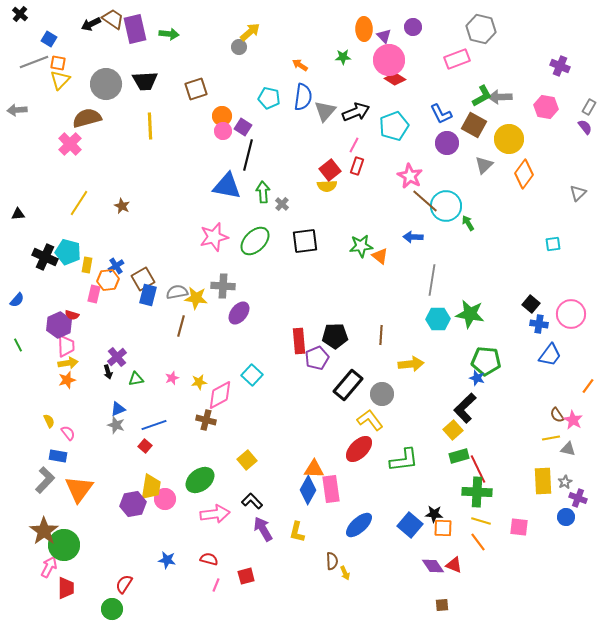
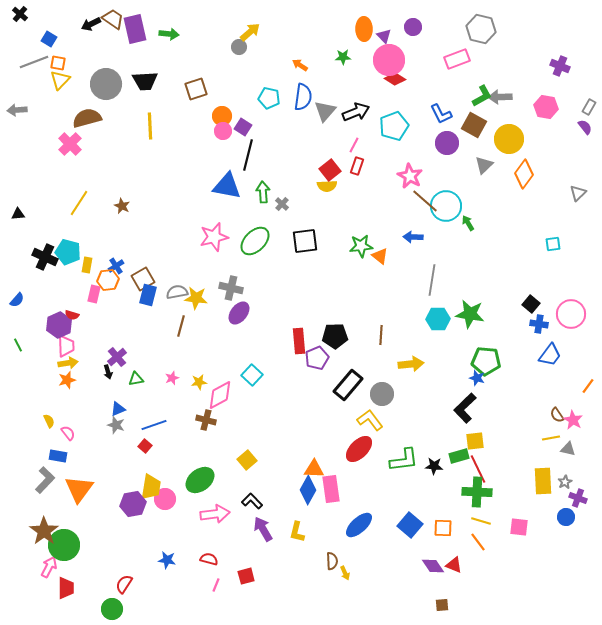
gray cross at (223, 286): moved 8 px right, 2 px down; rotated 10 degrees clockwise
yellow square at (453, 430): moved 22 px right, 11 px down; rotated 36 degrees clockwise
black star at (434, 514): moved 48 px up
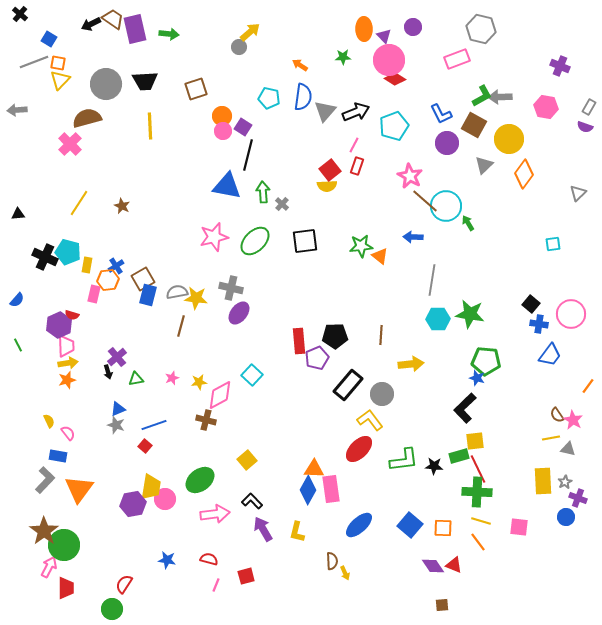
purple semicircle at (585, 127): rotated 147 degrees clockwise
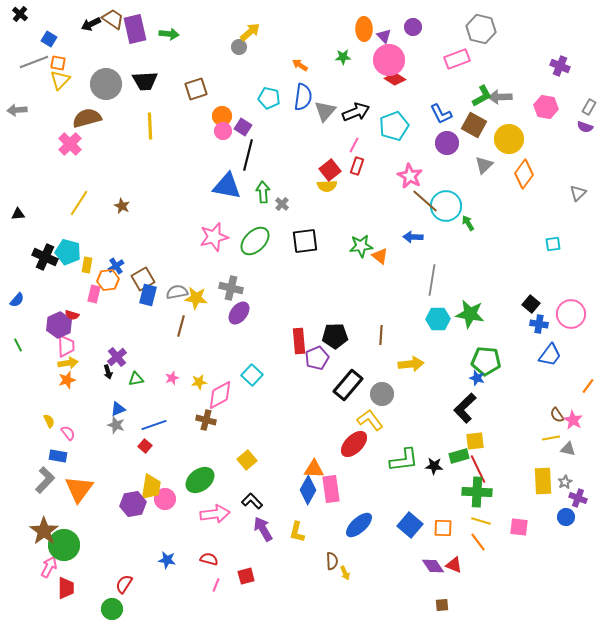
red ellipse at (359, 449): moved 5 px left, 5 px up
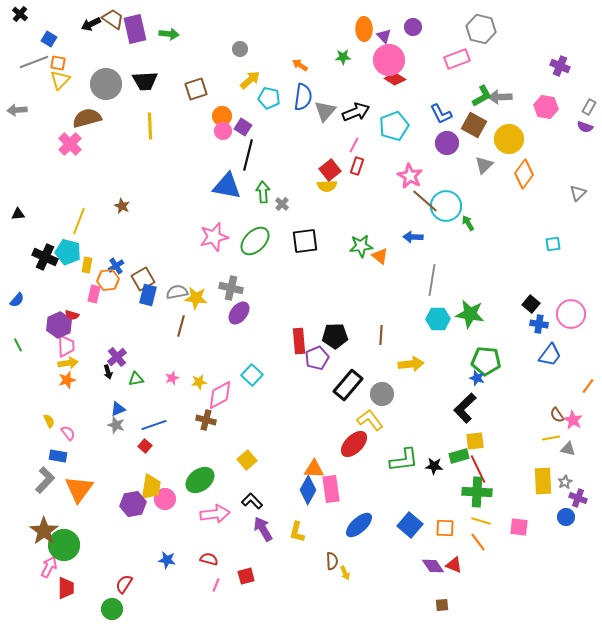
yellow arrow at (250, 32): moved 48 px down
gray circle at (239, 47): moved 1 px right, 2 px down
yellow line at (79, 203): moved 18 px down; rotated 12 degrees counterclockwise
orange square at (443, 528): moved 2 px right
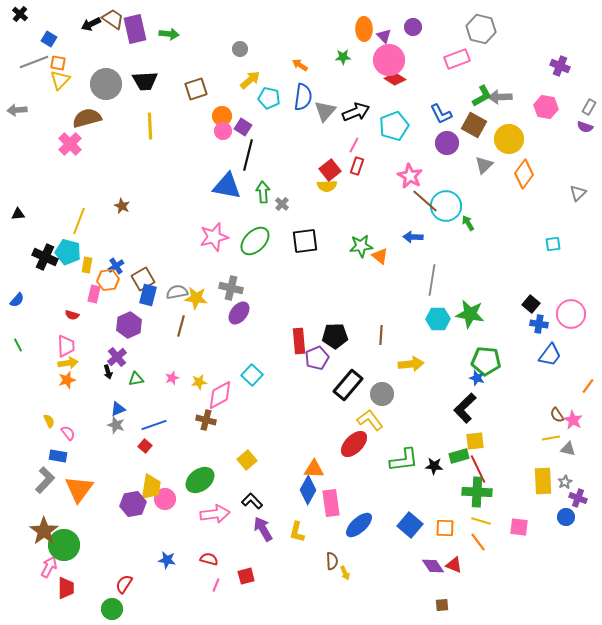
purple hexagon at (59, 325): moved 70 px right
pink rectangle at (331, 489): moved 14 px down
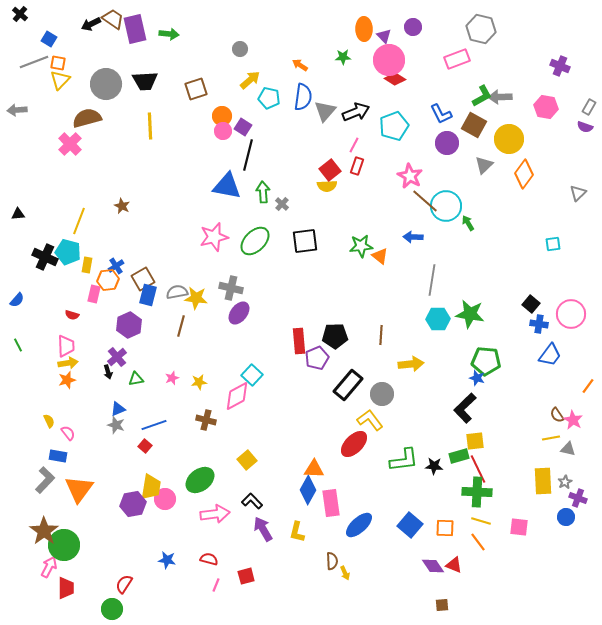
pink diamond at (220, 395): moved 17 px right, 1 px down
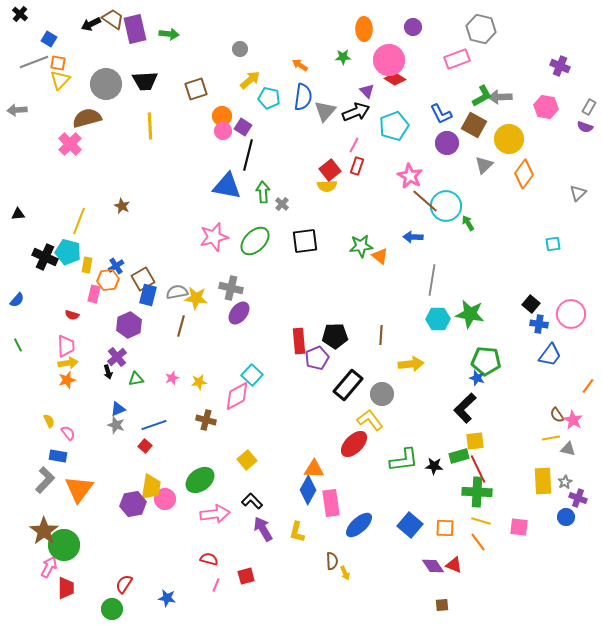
purple triangle at (384, 36): moved 17 px left, 55 px down
blue star at (167, 560): moved 38 px down
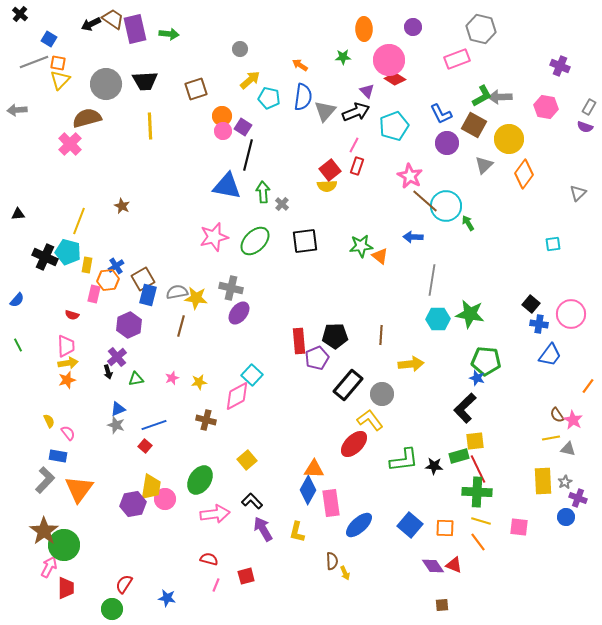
green ellipse at (200, 480): rotated 20 degrees counterclockwise
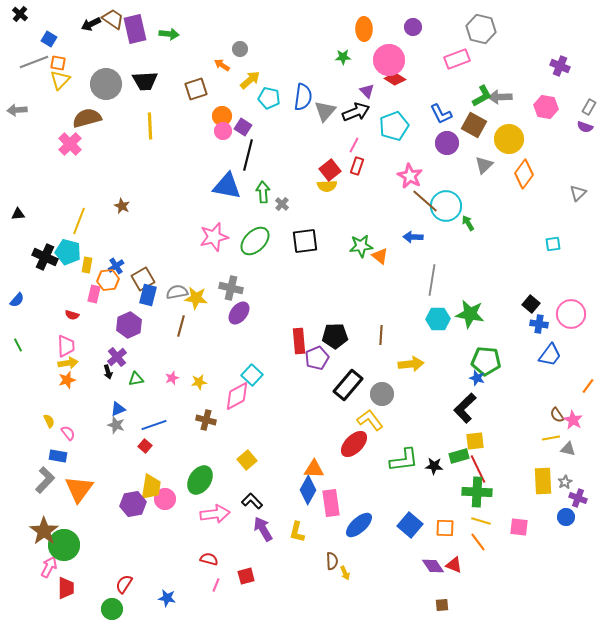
orange arrow at (300, 65): moved 78 px left
